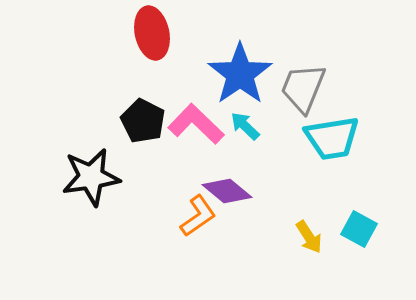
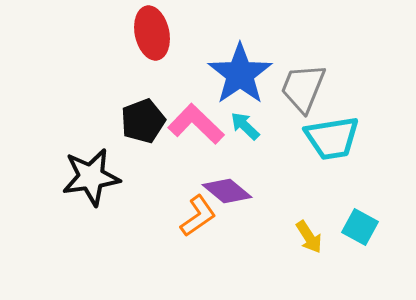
black pentagon: rotated 24 degrees clockwise
cyan square: moved 1 px right, 2 px up
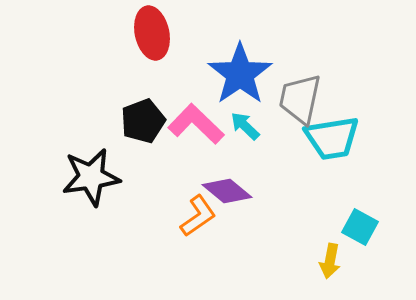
gray trapezoid: moved 3 px left, 11 px down; rotated 10 degrees counterclockwise
yellow arrow: moved 21 px right, 24 px down; rotated 44 degrees clockwise
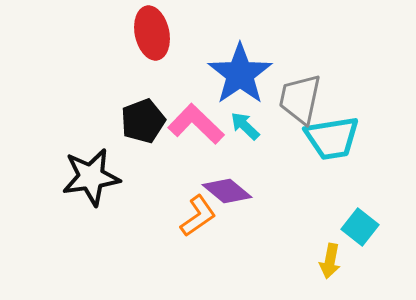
cyan square: rotated 9 degrees clockwise
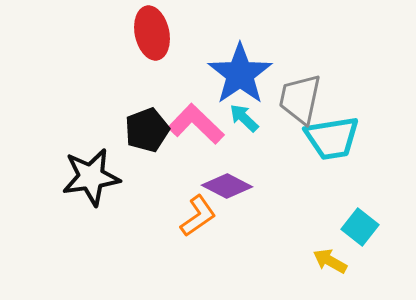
black pentagon: moved 4 px right, 9 px down
cyan arrow: moved 1 px left, 8 px up
purple diamond: moved 5 px up; rotated 12 degrees counterclockwise
yellow arrow: rotated 108 degrees clockwise
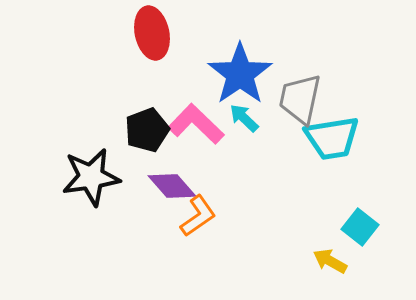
purple diamond: moved 55 px left; rotated 21 degrees clockwise
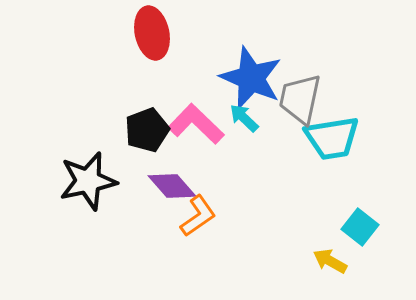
blue star: moved 11 px right, 4 px down; rotated 14 degrees counterclockwise
black star: moved 3 px left, 4 px down; rotated 4 degrees counterclockwise
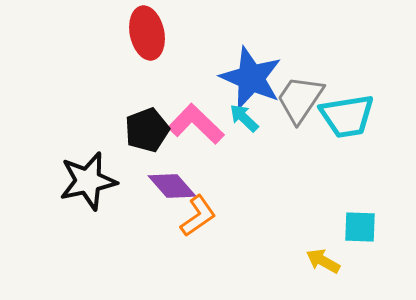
red ellipse: moved 5 px left
gray trapezoid: rotated 22 degrees clockwise
cyan trapezoid: moved 15 px right, 22 px up
cyan square: rotated 36 degrees counterclockwise
yellow arrow: moved 7 px left
